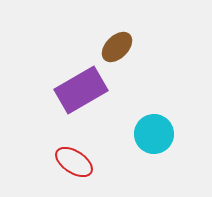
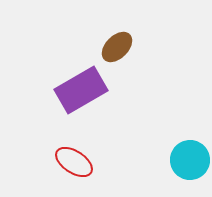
cyan circle: moved 36 px right, 26 px down
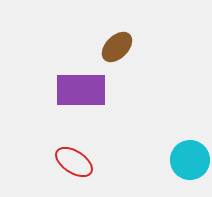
purple rectangle: rotated 30 degrees clockwise
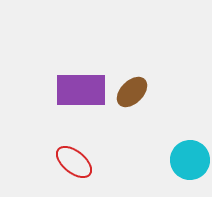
brown ellipse: moved 15 px right, 45 px down
red ellipse: rotated 6 degrees clockwise
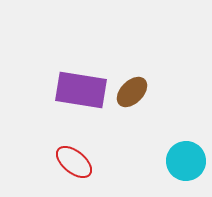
purple rectangle: rotated 9 degrees clockwise
cyan circle: moved 4 px left, 1 px down
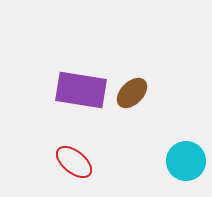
brown ellipse: moved 1 px down
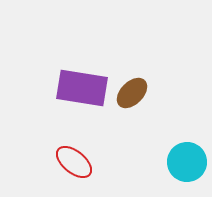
purple rectangle: moved 1 px right, 2 px up
cyan circle: moved 1 px right, 1 px down
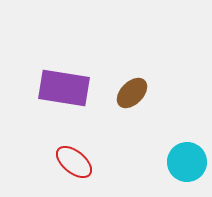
purple rectangle: moved 18 px left
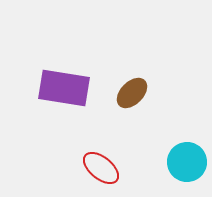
red ellipse: moved 27 px right, 6 px down
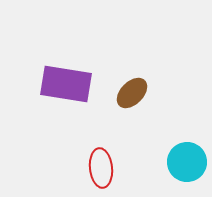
purple rectangle: moved 2 px right, 4 px up
red ellipse: rotated 45 degrees clockwise
